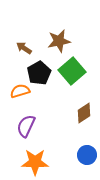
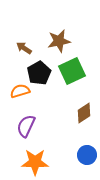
green square: rotated 16 degrees clockwise
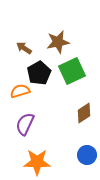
brown star: moved 1 px left, 1 px down
purple semicircle: moved 1 px left, 2 px up
orange star: moved 2 px right
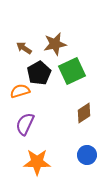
brown star: moved 3 px left, 2 px down
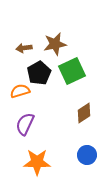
brown arrow: rotated 42 degrees counterclockwise
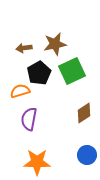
purple semicircle: moved 4 px right, 5 px up; rotated 15 degrees counterclockwise
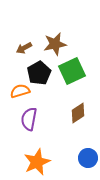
brown arrow: rotated 21 degrees counterclockwise
brown diamond: moved 6 px left
blue circle: moved 1 px right, 3 px down
orange star: rotated 24 degrees counterclockwise
